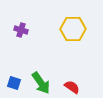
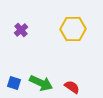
purple cross: rotated 32 degrees clockwise
green arrow: rotated 30 degrees counterclockwise
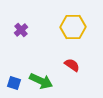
yellow hexagon: moved 2 px up
green arrow: moved 2 px up
red semicircle: moved 22 px up
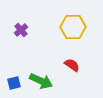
blue square: rotated 32 degrees counterclockwise
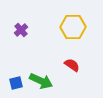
blue square: moved 2 px right
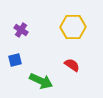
purple cross: rotated 16 degrees counterclockwise
blue square: moved 1 px left, 23 px up
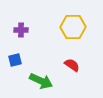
purple cross: rotated 32 degrees counterclockwise
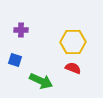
yellow hexagon: moved 15 px down
blue square: rotated 32 degrees clockwise
red semicircle: moved 1 px right, 3 px down; rotated 14 degrees counterclockwise
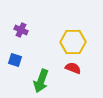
purple cross: rotated 24 degrees clockwise
green arrow: rotated 85 degrees clockwise
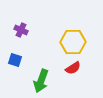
red semicircle: rotated 126 degrees clockwise
